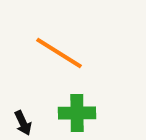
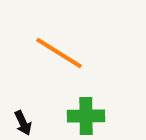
green cross: moved 9 px right, 3 px down
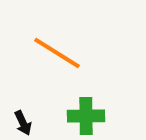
orange line: moved 2 px left
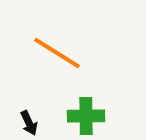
black arrow: moved 6 px right
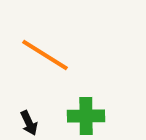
orange line: moved 12 px left, 2 px down
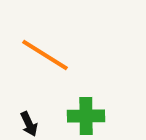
black arrow: moved 1 px down
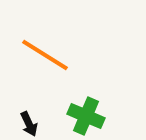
green cross: rotated 24 degrees clockwise
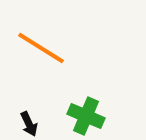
orange line: moved 4 px left, 7 px up
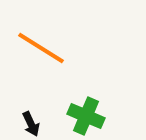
black arrow: moved 2 px right
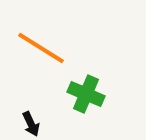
green cross: moved 22 px up
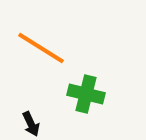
green cross: rotated 9 degrees counterclockwise
